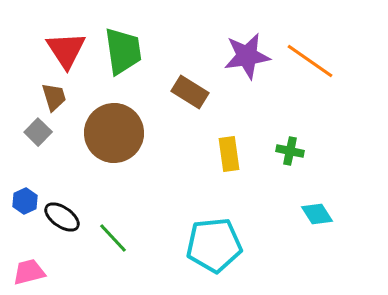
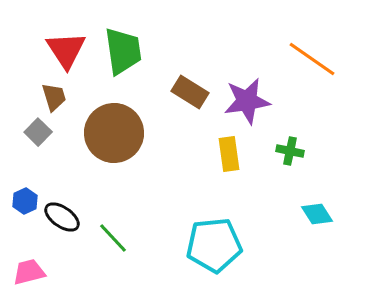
purple star: moved 45 px down
orange line: moved 2 px right, 2 px up
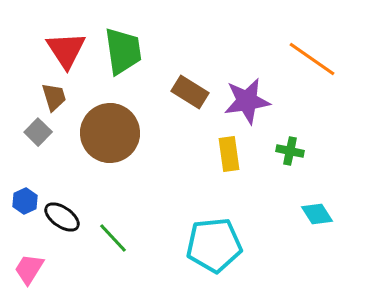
brown circle: moved 4 px left
pink trapezoid: moved 3 px up; rotated 44 degrees counterclockwise
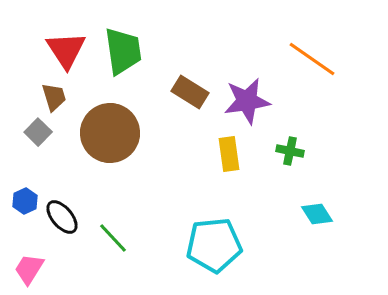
black ellipse: rotated 15 degrees clockwise
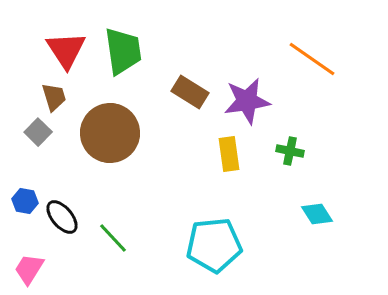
blue hexagon: rotated 25 degrees counterclockwise
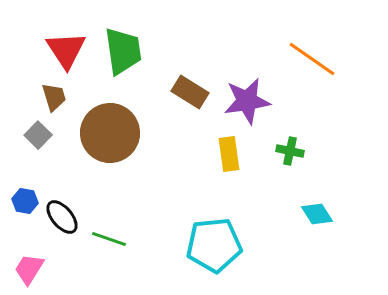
gray square: moved 3 px down
green line: moved 4 px left, 1 px down; rotated 28 degrees counterclockwise
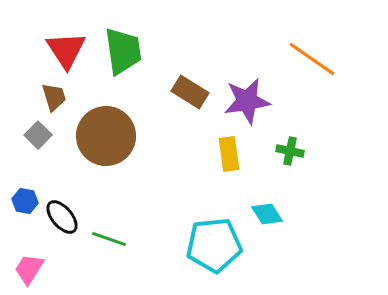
brown circle: moved 4 px left, 3 px down
cyan diamond: moved 50 px left
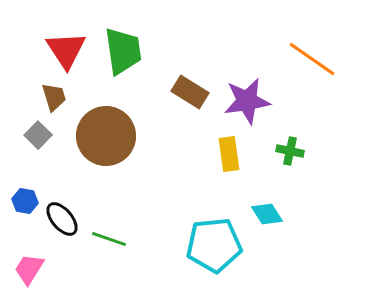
black ellipse: moved 2 px down
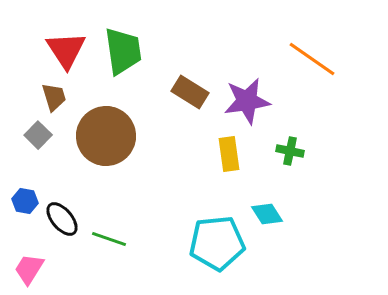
cyan pentagon: moved 3 px right, 2 px up
